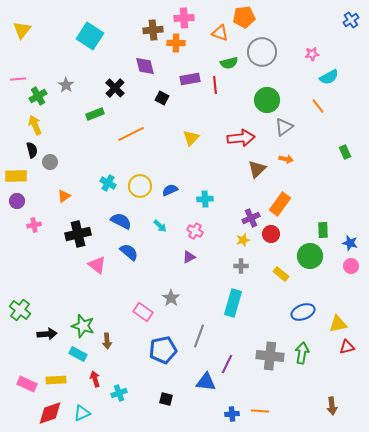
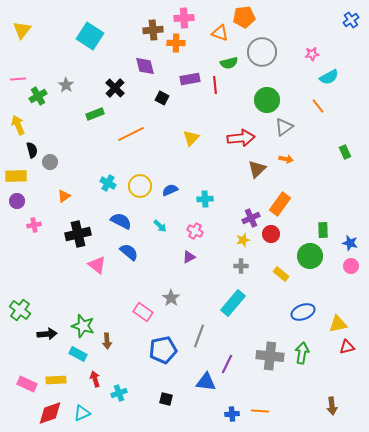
yellow arrow at (35, 125): moved 17 px left
cyan rectangle at (233, 303): rotated 24 degrees clockwise
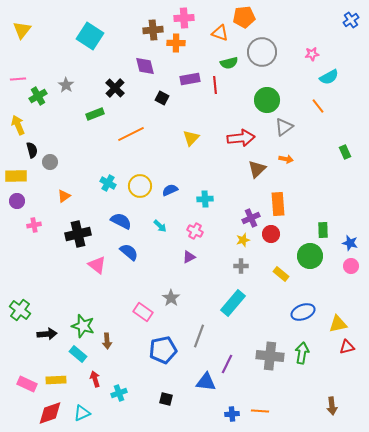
orange rectangle at (280, 204): moved 2 px left; rotated 40 degrees counterclockwise
cyan rectangle at (78, 354): rotated 12 degrees clockwise
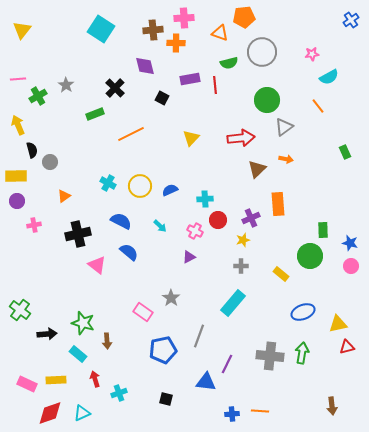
cyan square at (90, 36): moved 11 px right, 7 px up
red circle at (271, 234): moved 53 px left, 14 px up
green star at (83, 326): moved 3 px up
